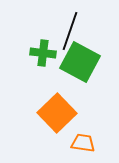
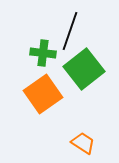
green square: moved 4 px right, 7 px down; rotated 24 degrees clockwise
orange square: moved 14 px left, 19 px up; rotated 9 degrees clockwise
orange trapezoid: rotated 25 degrees clockwise
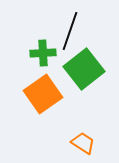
green cross: rotated 10 degrees counterclockwise
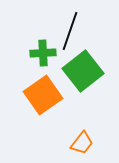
green square: moved 1 px left, 2 px down
orange square: moved 1 px down
orange trapezoid: moved 1 px left; rotated 95 degrees clockwise
